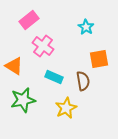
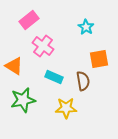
yellow star: rotated 25 degrees clockwise
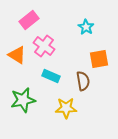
pink cross: moved 1 px right
orange triangle: moved 3 px right, 11 px up
cyan rectangle: moved 3 px left, 1 px up
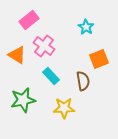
orange square: rotated 12 degrees counterclockwise
cyan rectangle: rotated 24 degrees clockwise
yellow star: moved 2 px left
